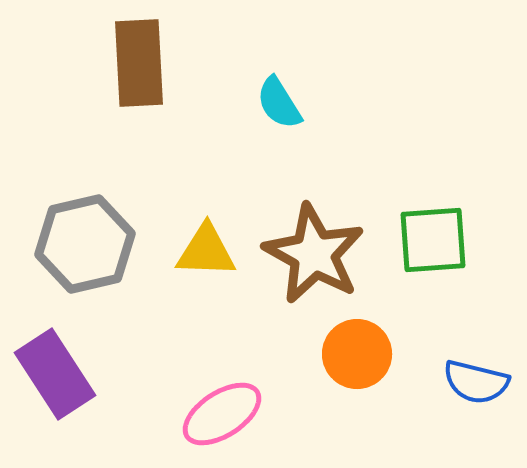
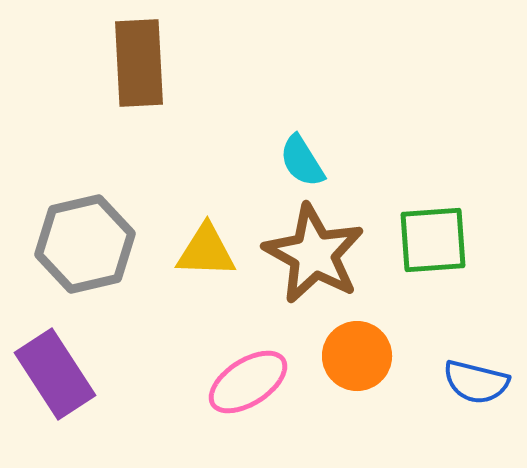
cyan semicircle: moved 23 px right, 58 px down
orange circle: moved 2 px down
pink ellipse: moved 26 px right, 32 px up
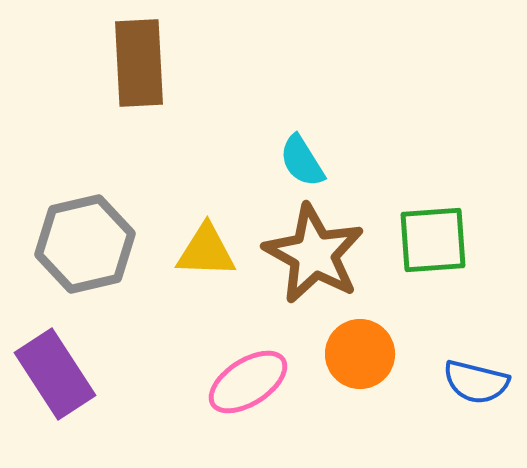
orange circle: moved 3 px right, 2 px up
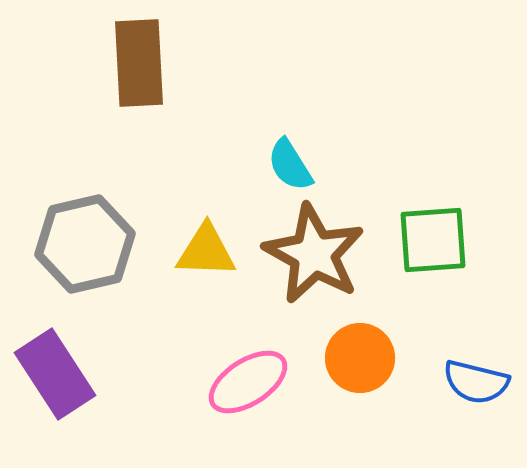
cyan semicircle: moved 12 px left, 4 px down
orange circle: moved 4 px down
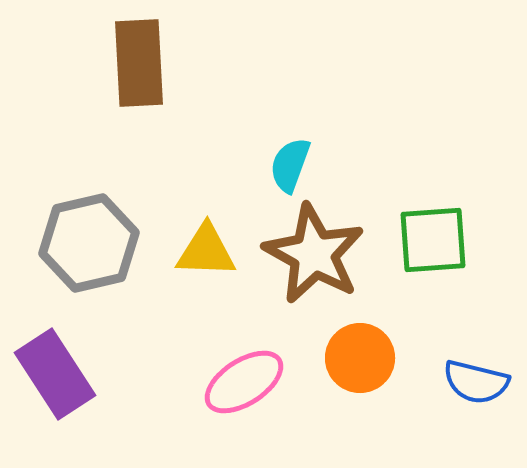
cyan semicircle: rotated 52 degrees clockwise
gray hexagon: moved 4 px right, 1 px up
pink ellipse: moved 4 px left
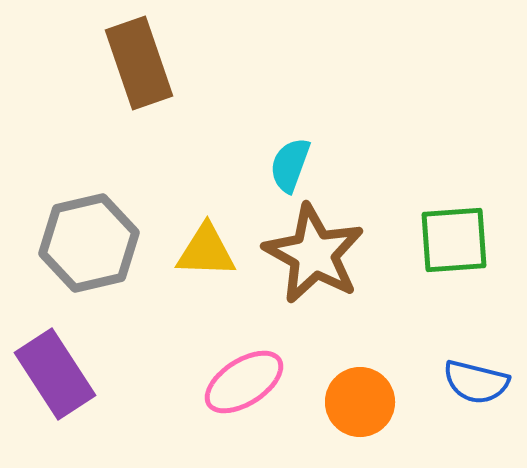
brown rectangle: rotated 16 degrees counterclockwise
green square: moved 21 px right
orange circle: moved 44 px down
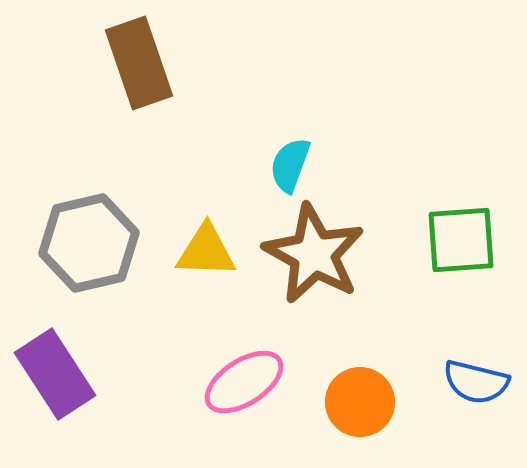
green square: moved 7 px right
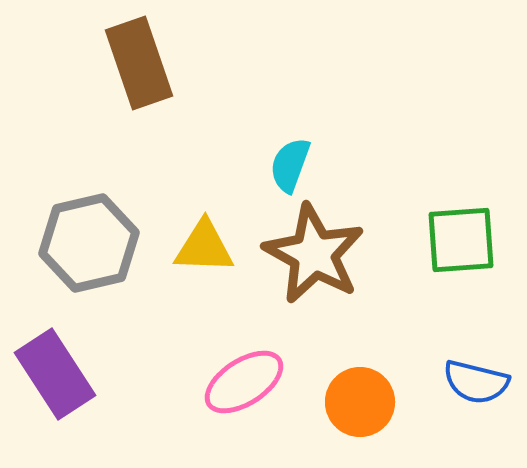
yellow triangle: moved 2 px left, 4 px up
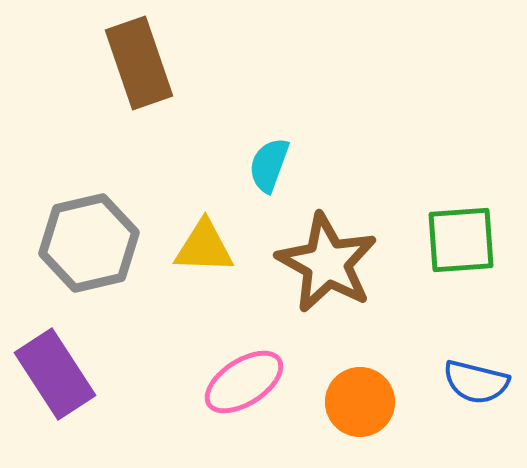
cyan semicircle: moved 21 px left
brown star: moved 13 px right, 9 px down
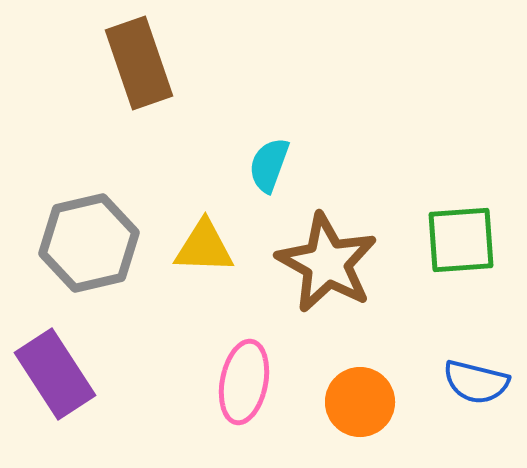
pink ellipse: rotated 46 degrees counterclockwise
